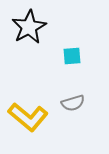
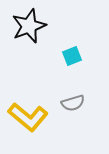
black star: moved 1 px up; rotated 8 degrees clockwise
cyan square: rotated 18 degrees counterclockwise
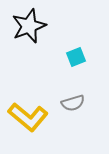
cyan square: moved 4 px right, 1 px down
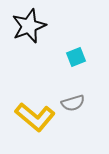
yellow L-shape: moved 7 px right
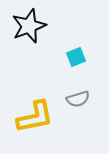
gray semicircle: moved 5 px right, 4 px up
yellow L-shape: rotated 51 degrees counterclockwise
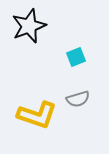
yellow L-shape: moved 2 px right, 2 px up; rotated 30 degrees clockwise
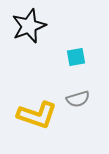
cyan square: rotated 12 degrees clockwise
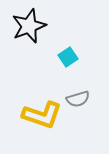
cyan square: moved 8 px left; rotated 24 degrees counterclockwise
yellow L-shape: moved 5 px right
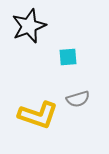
cyan square: rotated 30 degrees clockwise
yellow L-shape: moved 4 px left
